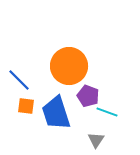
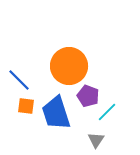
cyan line: rotated 65 degrees counterclockwise
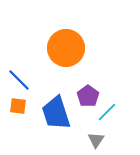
orange circle: moved 3 px left, 18 px up
purple pentagon: rotated 15 degrees clockwise
orange square: moved 8 px left
